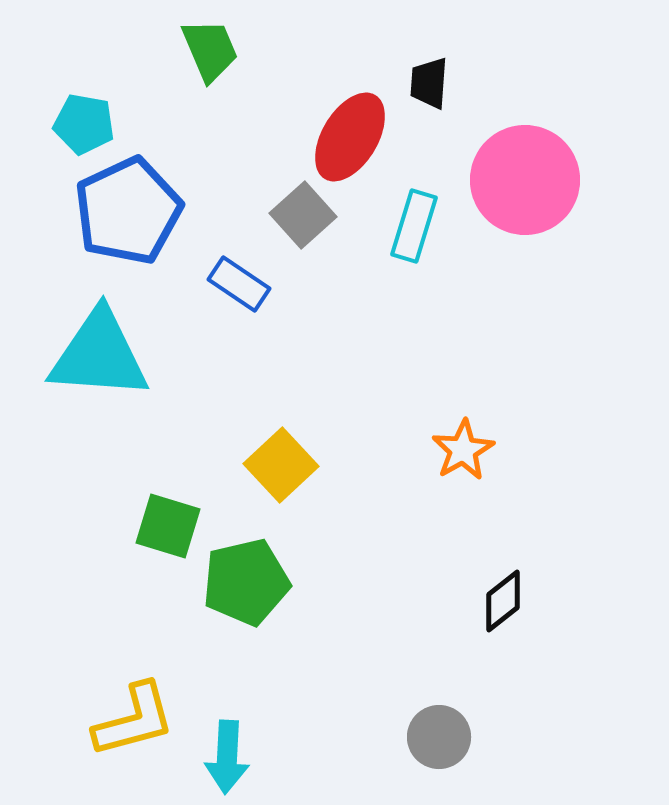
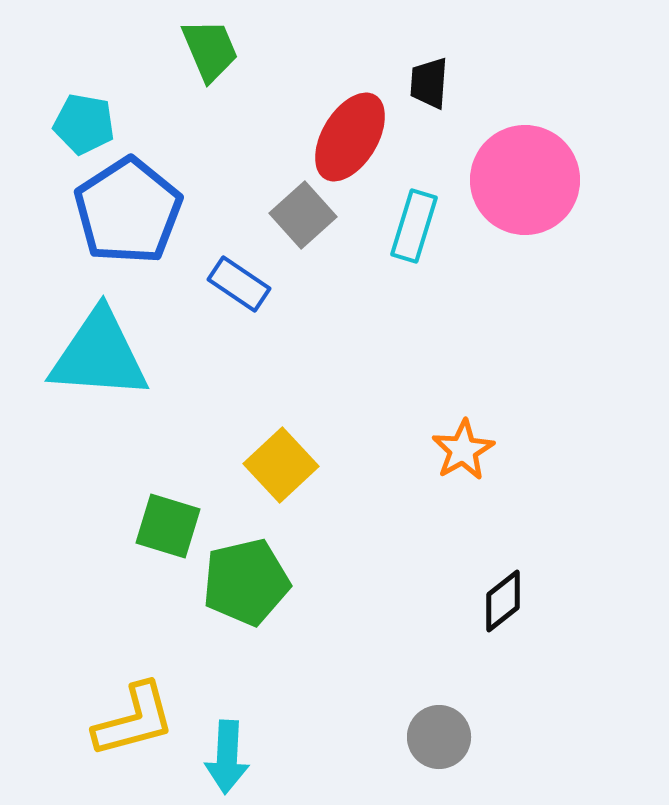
blue pentagon: rotated 8 degrees counterclockwise
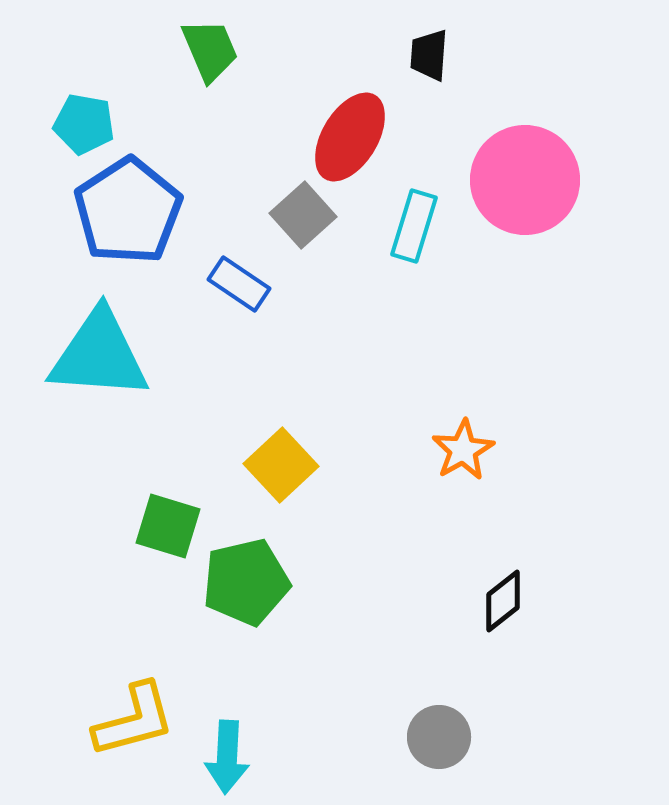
black trapezoid: moved 28 px up
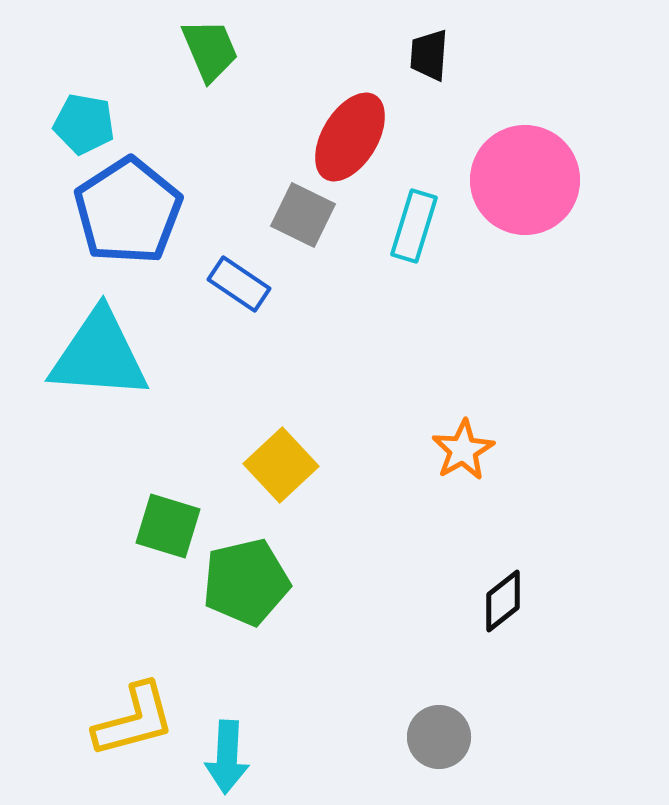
gray square: rotated 22 degrees counterclockwise
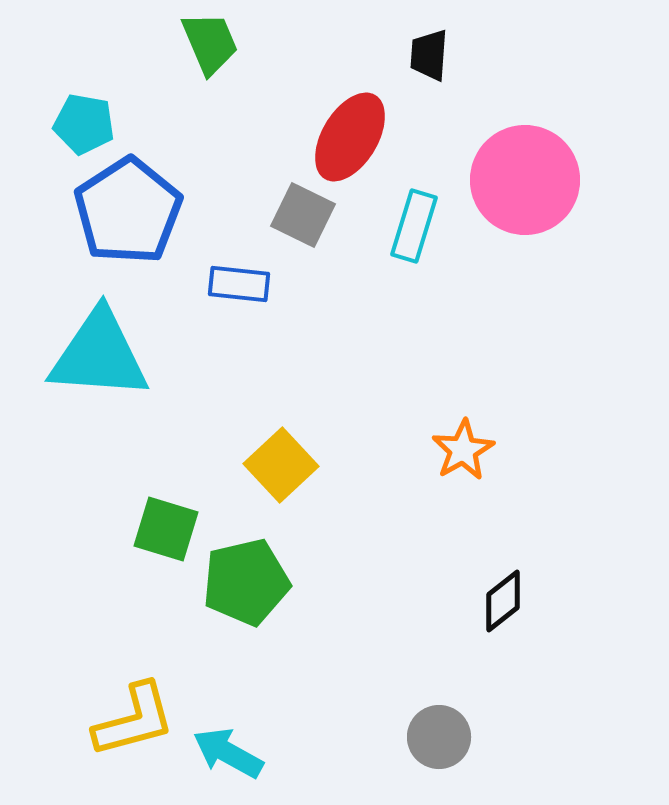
green trapezoid: moved 7 px up
blue rectangle: rotated 28 degrees counterclockwise
green square: moved 2 px left, 3 px down
cyan arrow: moved 1 px right, 4 px up; rotated 116 degrees clockwise
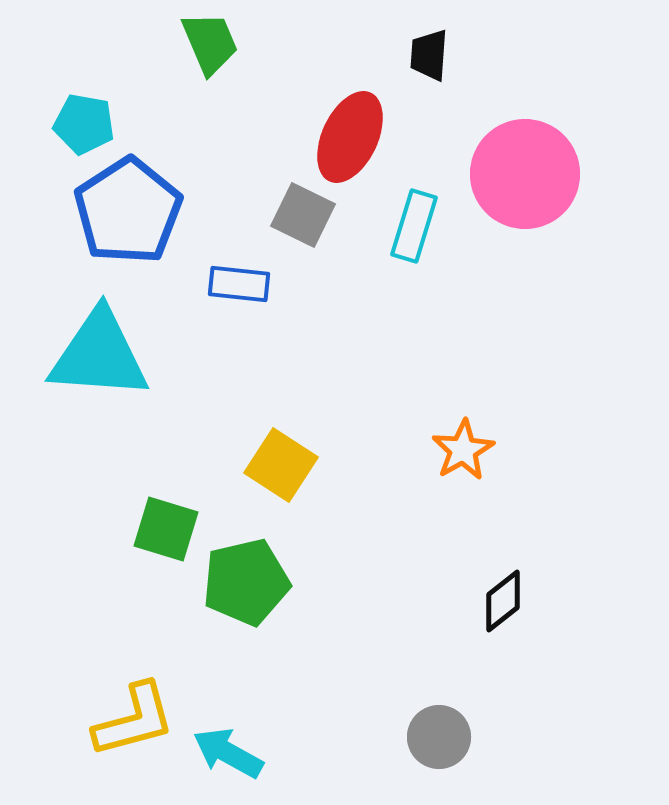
red ellipse: rotated 6 degrees counterclockwise
pink circle: moved 6 px up
yellow square: rotated 14 degrees counterclockwise
